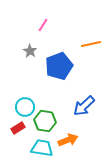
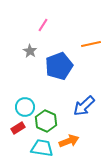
green hexagon: moved 1 px right; rotated 15 degrees clockwise
orange arrow: moved 1 px right, 1 px down
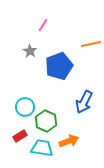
blue arrow: moved 4 px up; rotated 20 degrees counterclockwise
red rectangle: moved 2 px right, 8 px down
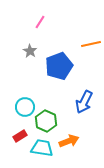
pink line: moved 3 px left, 3 px up
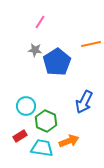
gray star: moved 5 px right, 1 px up; rotated 24 degrees counterclockwise
blue pentagon: moved 2 px left, 4 px up; rotated 12 degrees counterclockwise
cyan circle: moved 1 px right, 1 px up
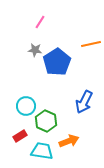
cyan trapezoid: moved 3 px down
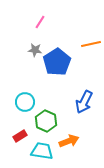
cyan circle: moved 1 px left, 4 px up
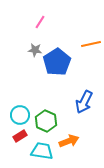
cyan circle: moved 5 px left, 13 px down
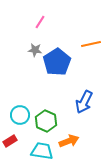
red rectangle: moved 10 px left, 5 px down
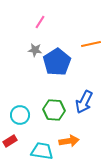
green hexagon: moved 8 px right, 11 px up; rotated 20 degrees counterclockwise
orange arrow: rotated 12 degrees clockwise
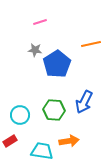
pink line: rotated 40 degrees clockwise
blue pentagon: moved 2 px down
